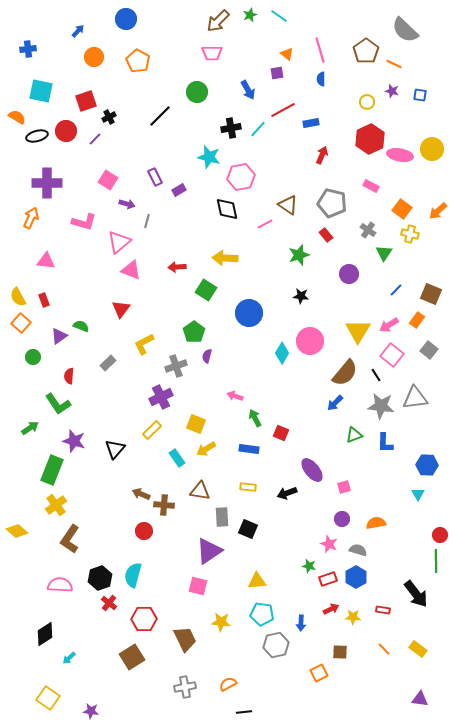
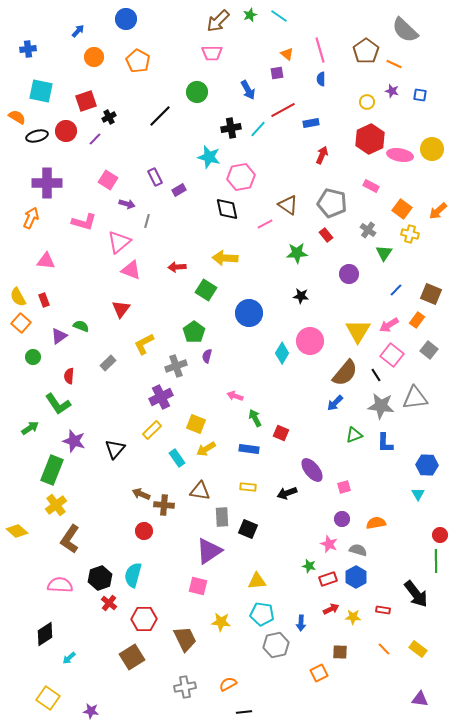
green star at (299, 255): moved 2 px left, 2 px up; rotated 15 degrees clockwise
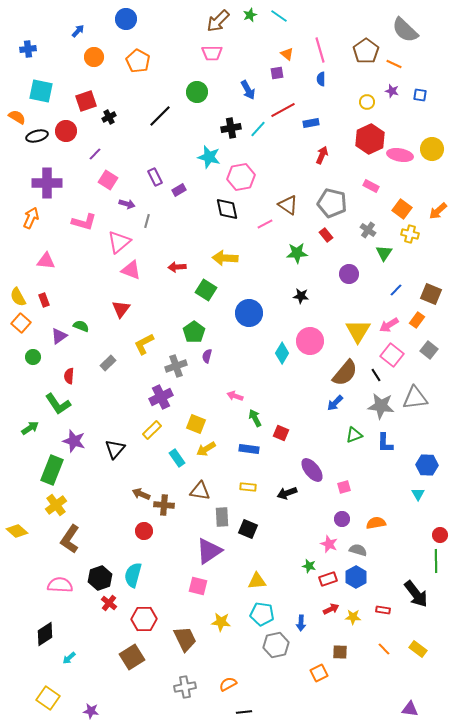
purple line at (95, 139): moved 15 px down
purple triangle at (420, 699): moved 10 px left, 10 px down
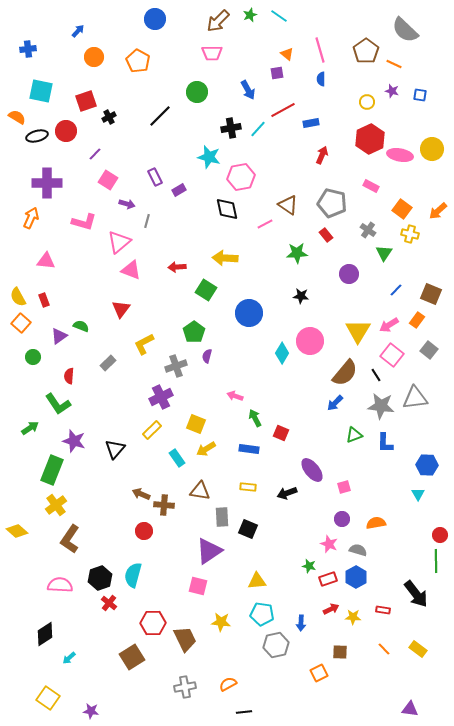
blue circle at (126, 19): moved 29 px right
red hexagon at (144, 619): moved 9 px right, 4 px down
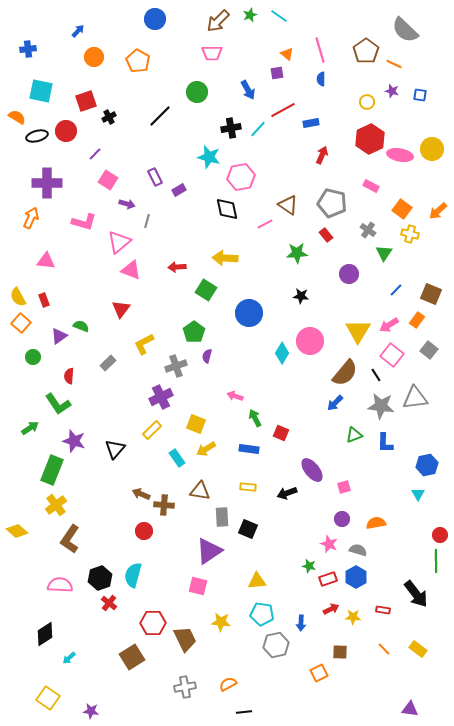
blue hexagon at (427, 465): rotated 15 degrees counterclockwise
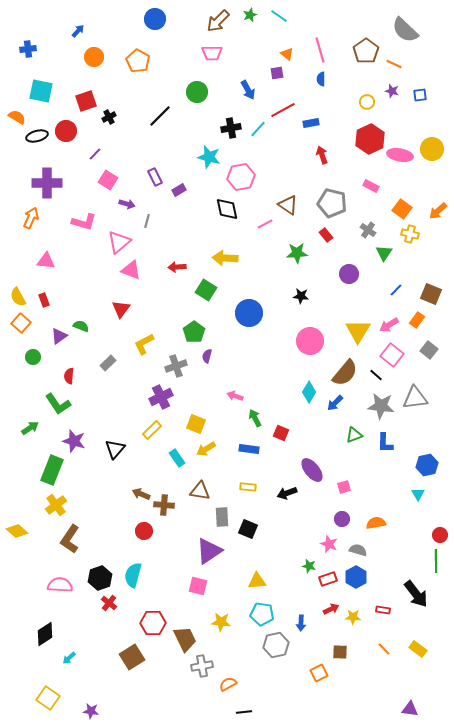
blue square at (420, 95): rotated 16 degrees counterclockwise
red arrow at (322, 155): rotated 42 degrees counterclockwise
cyan diamond at (282, 353): moved 27 px right, 39 px down
black line at (376, 375): rotated 16 degrees counterclockwise
gray cross at (185, 687): moved 17 px right, 21 px up
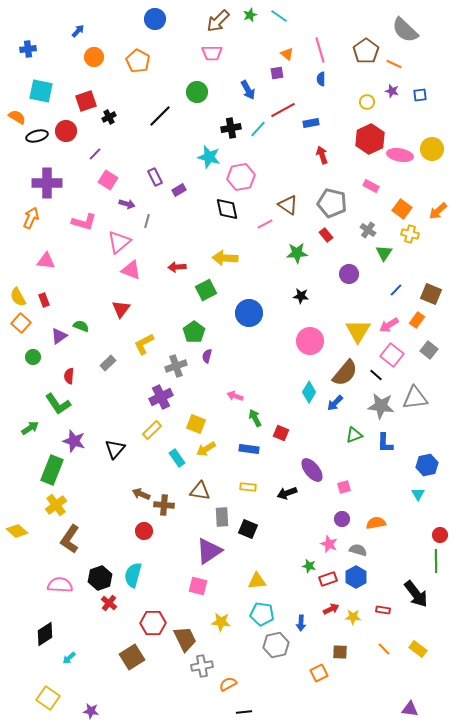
green square at (206, 290): rotated 30 degrees clockwise
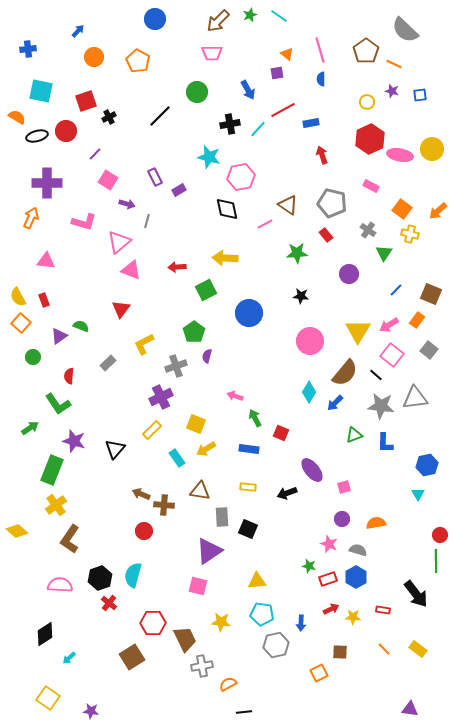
black cross at (231, 128): moved 1 px left, 4 px up
